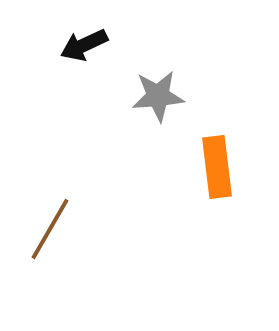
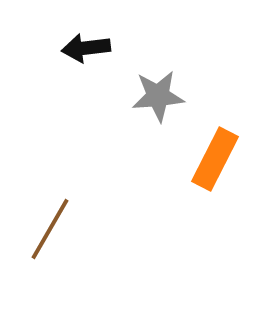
black arrow: moved 2 px right, 3 px down; rotated 18 degrees clockwise
orange rectangle: moved 2 px left, 8 px up; rotated 34 degrees clockwise
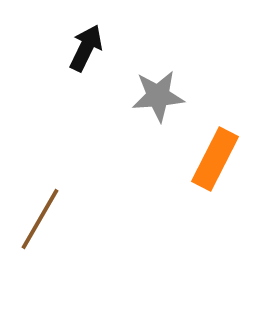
black arrow: rotated 123 degrees clockwise
brown line: moved 10 px left, 10 px up
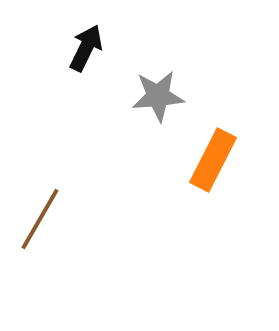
orange rectangle: moved 2 px left, 1 px down
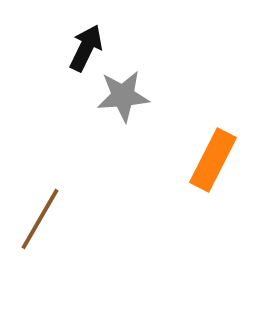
gray star: moved 35 px left
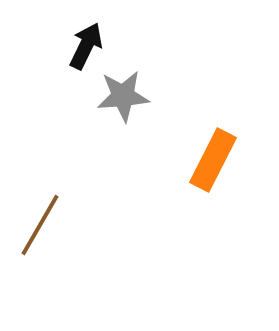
black arrow: moved 2 px up
brown line: moved 6 px down
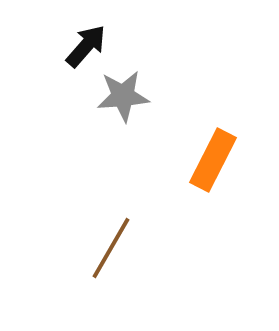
black arrow: rotated 15 degrees clockwise
brown line: moved 71 px right, 23 px down
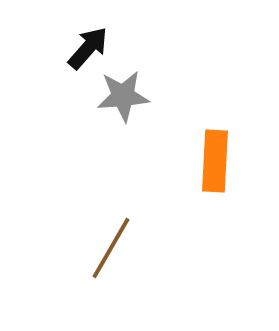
black arrow: moved 2 px right, 2 px down
orange rectangle: moved 2 px right, 1 px down; rotated 24 degrees counterclockwise
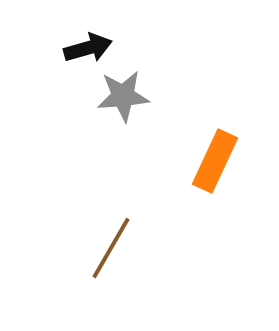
black arrow: rotated 33 degrees clockwise
orange rectangle: rotated 22 degrees clockwise
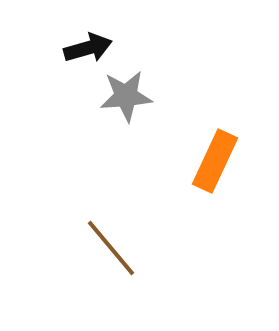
gray star: moved 3 px right
brown line: rotated 70 degrees counterclockwise
